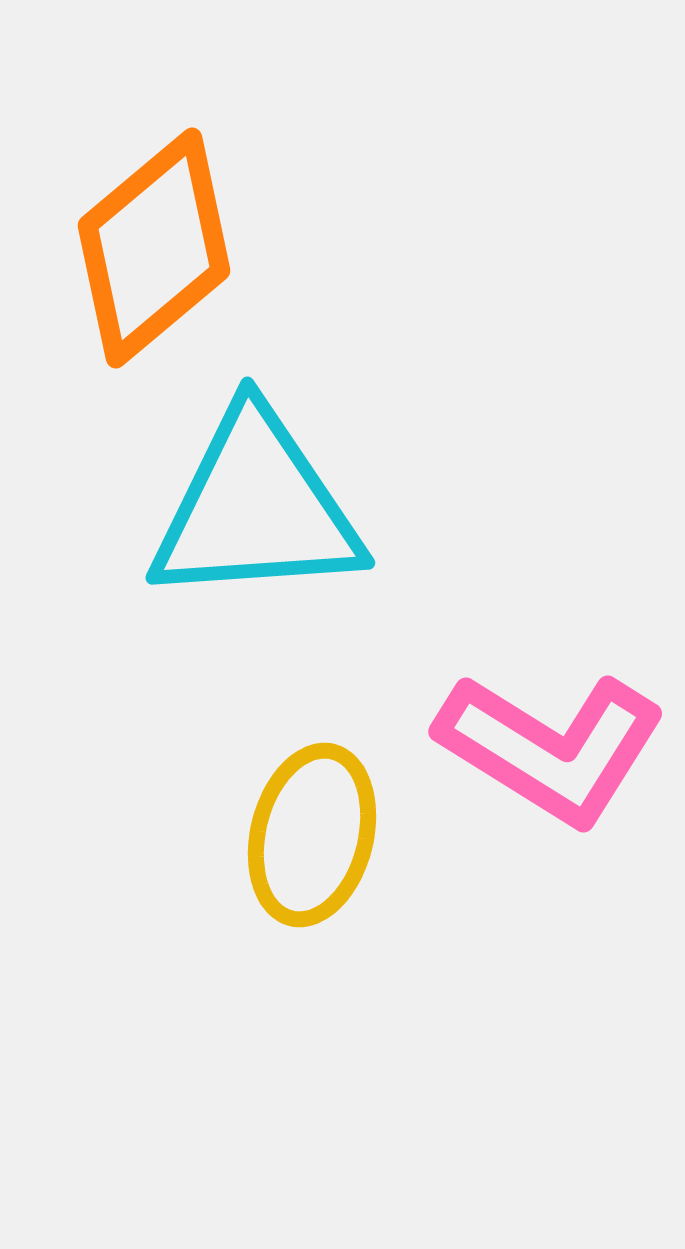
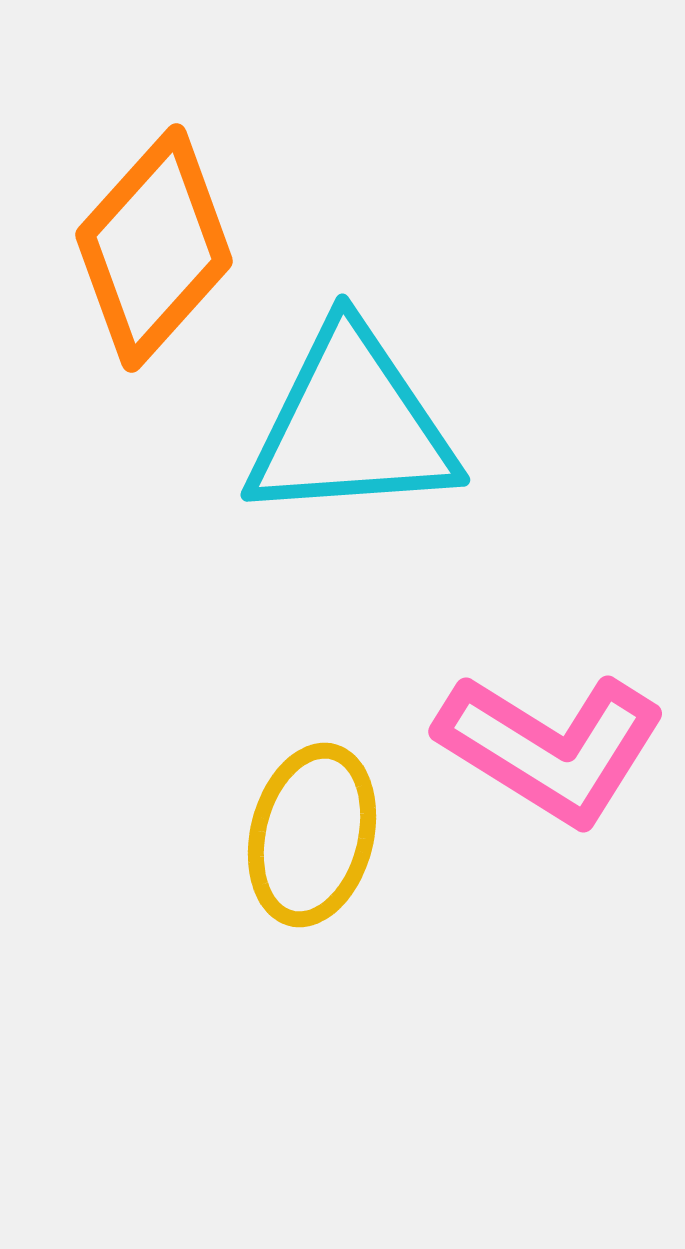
orange diamond: rotated 8 degrees counterclockwise
cyan triangle: moved 95 px right, 83 px up
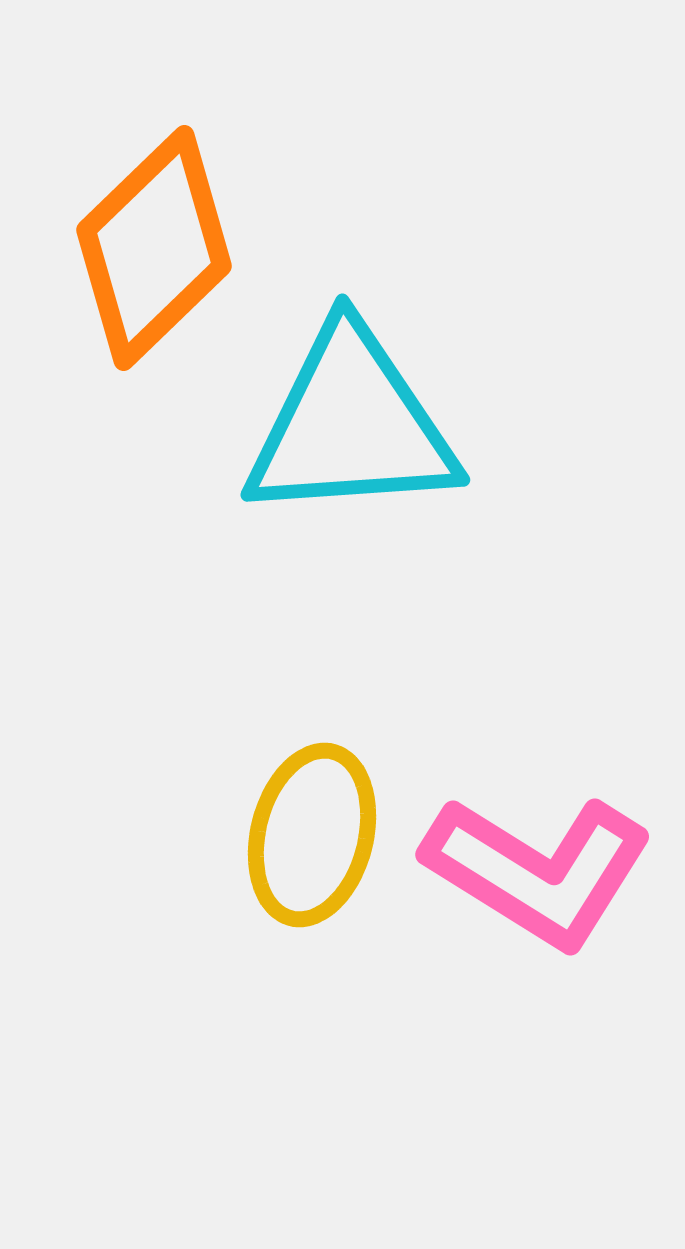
orange diamond: rotated 4 degrees clockwise
pink L-shape: moved 13 px left, 123 px down
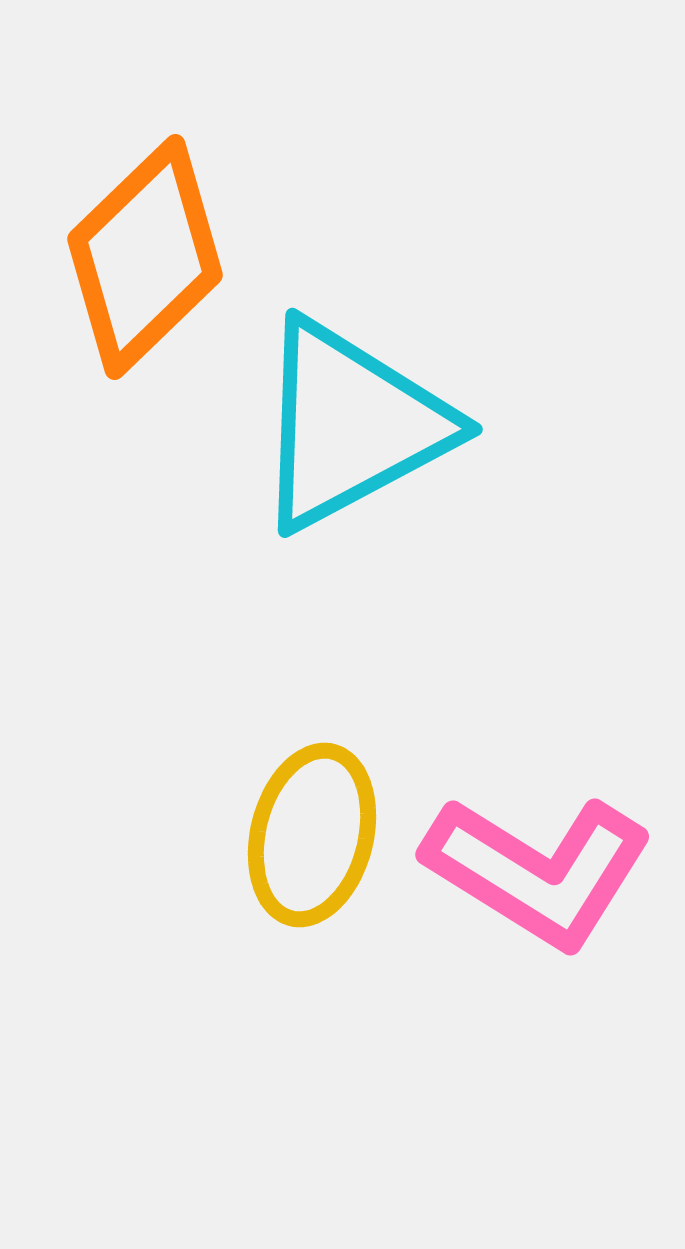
orange diamond: moved 9 px left, 9 px down
cyan triangle: rotated 24 degrees counterclockwise
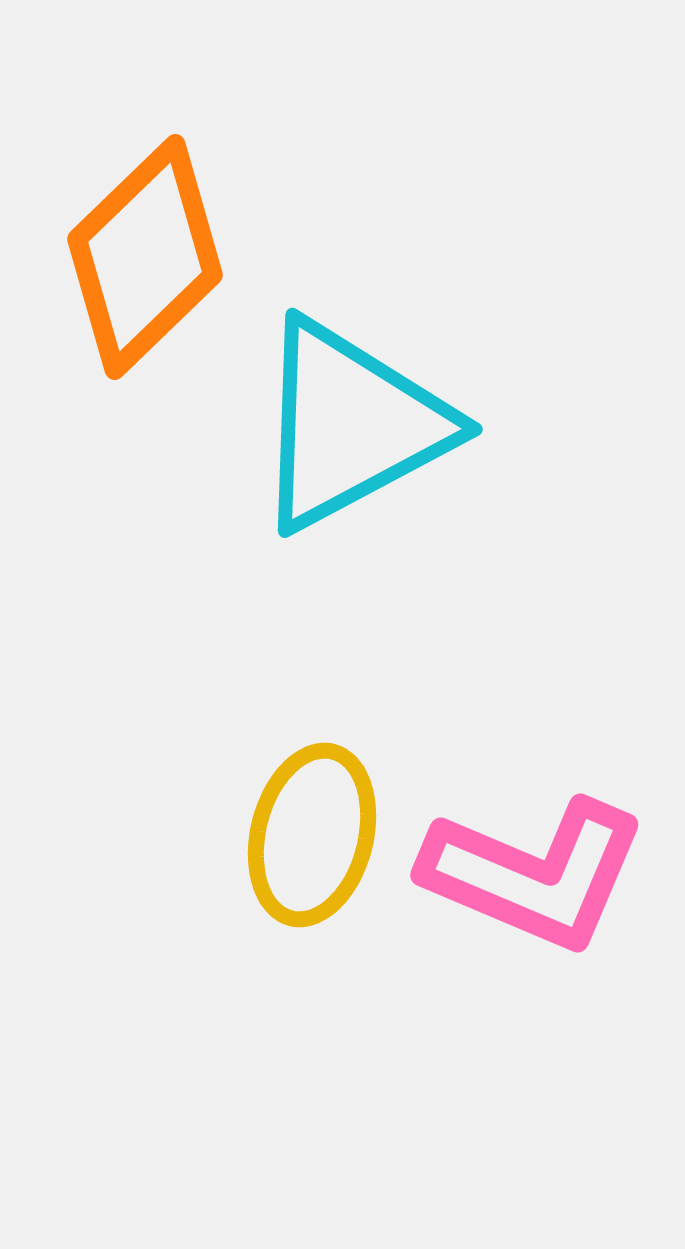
pink L-shape: moved 4 px left, 3 px down; rotated 9 degrees counterclockwise
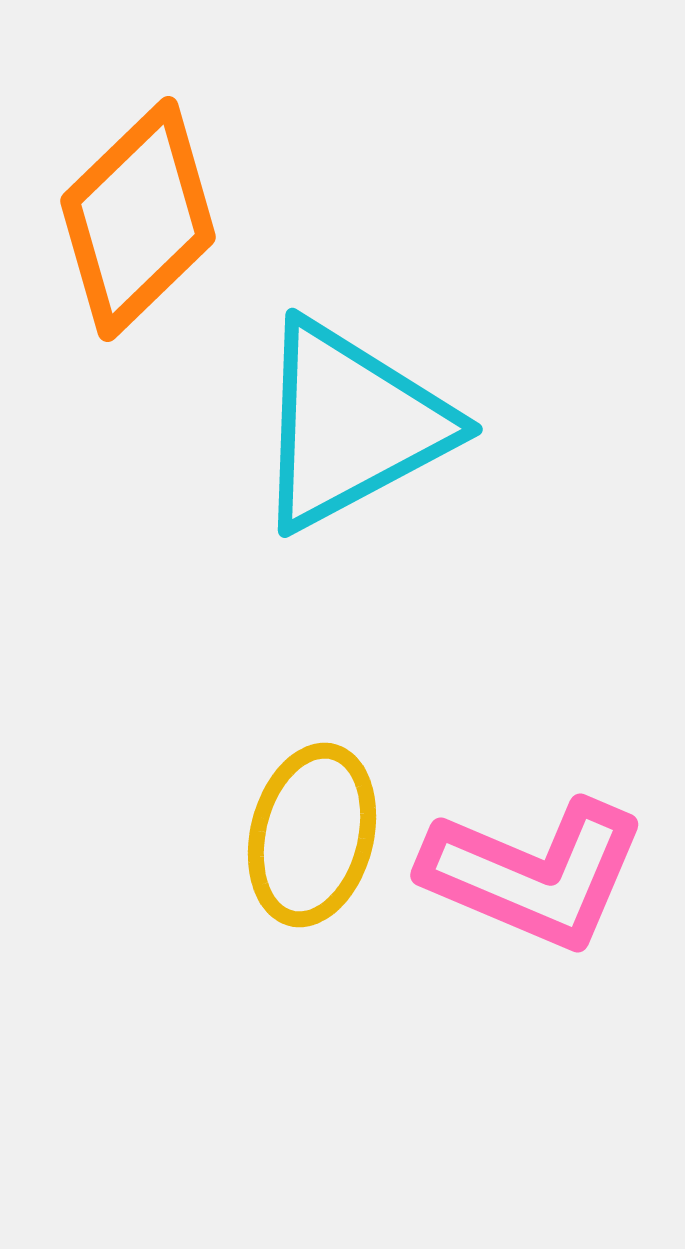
orange diamond: moved 7 px left, 38 px up
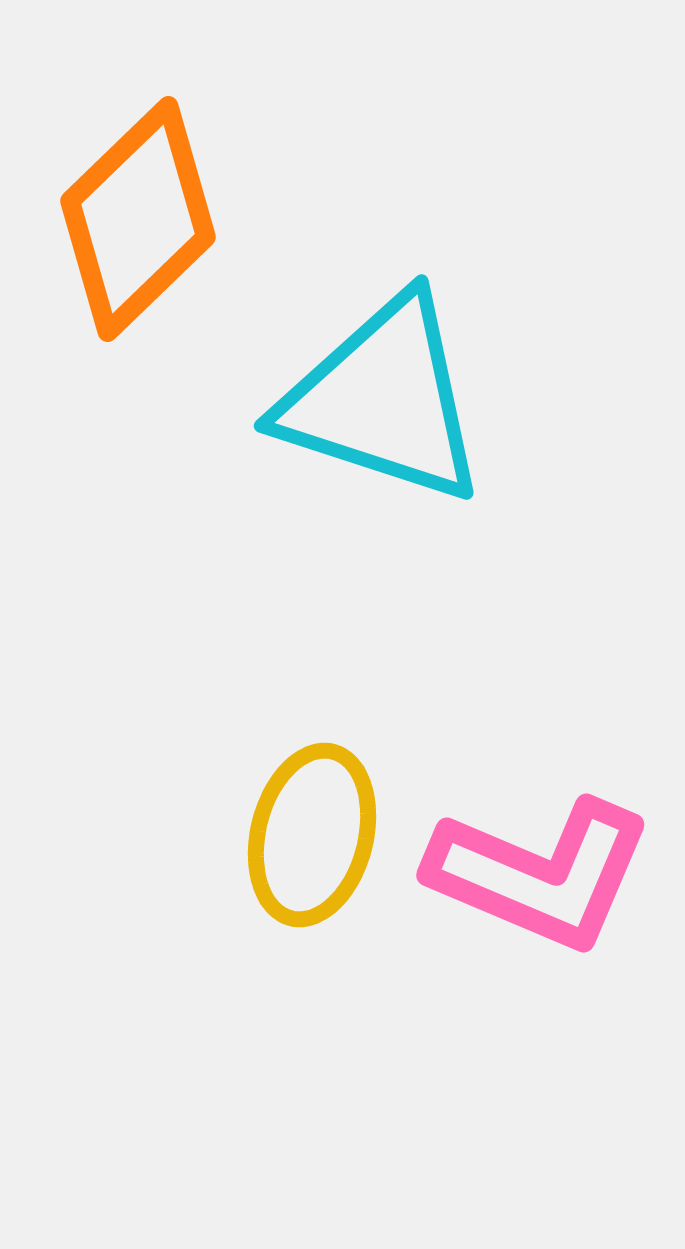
cyan triangle: moved 32 px right, 25 px up; rotated 46 degrees clockwise
pink L-shape: moved 6 px right
